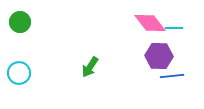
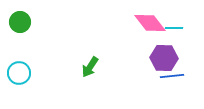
purple hexagon: moved 5 px right, 2 px down
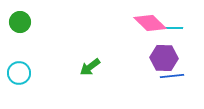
pink diamond: rotated 8 degrees counterclockwise
green arrow: rotated 20 degrees clockwise
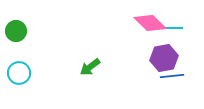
green circle: moved 4 px left, 9 px down
purple hexagon: rotated 12 degrees counterclockwise
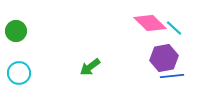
cyan line: rotated 42 degrees clockwise
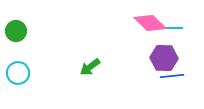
cyan line: rotated 42 degrees counterclockwise
purple hexagon: rotated 12 degrees clockwise
cyan circle: moved 1 px left
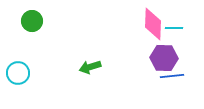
pink diamond: moved 3 px right, 1 px down; rotated 48 degrees clockwise
green circle: moved 16 px right, 10 px up
green arrow: rotated 20 degrees clockwise
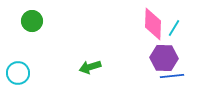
cyan line: rotated 60 degrees counterclockwise
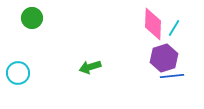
green circle: moved 3 px up
purple hexagon: rotated 20 degrees counterclockwise
